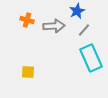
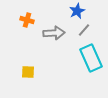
gray arrow: moved 7 px down
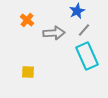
orange cross: rotated 24 degrees clockwise
cyan rectangle: moved 4 px left, 2 px up
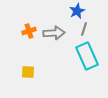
orange cross: moved 2 px right, 11 px down; rotated 32 degrees clockwise
gray line: moved 1 px up; rotated 24 degrees counterclockwise
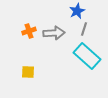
cyan rectangle: rotated 24 degrees counterclockwise
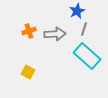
gray arrow: moved 1 px right, 1 px down
yellow square: rotated 24 degrees clockwise
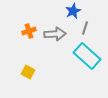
blue star: moved 4 px left
gray line: moved 1 px right, 1 px up
